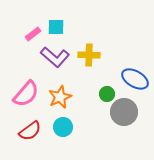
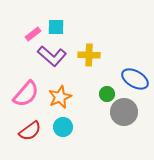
purple L-shape: moved 3 px left, 1 px up
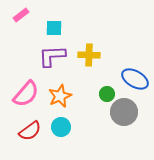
cyan square: moved 2 px left, 1 px down
pink rectangle: moved 12 px left, 19 px up
purple L-shape: rotated 136 degrees clockwise
orange star: moved 1 px up
cyan circle: moved 2 px left
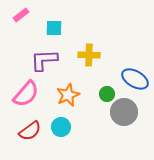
purple L-shape: moved 8 px left, 4 px down
orange star: moved 8 px right, 1 px up
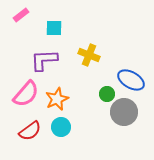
yellow cross: rotated 20 degrees clockwise
blue ellipse: moved 4 px left, 1 px down
orange star: moved 11 px left, 4 px down
